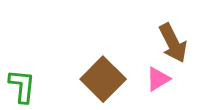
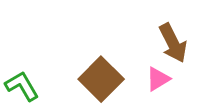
brown square: moved 2 px left
green L-shape: rotated 36 degrees counterclockwise
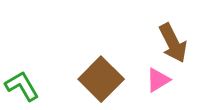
pink triangle: moved 1 px down
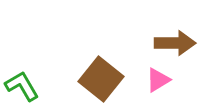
brown arrow: moved 2 px right; rotated 63 degrees counterclockwise
brown square: rotated 6 degrees counterclockwise
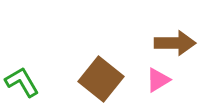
green L-shape: moved 4 px up
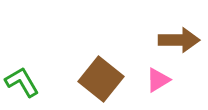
brown arrow: moved 4 px right, 3 px up
